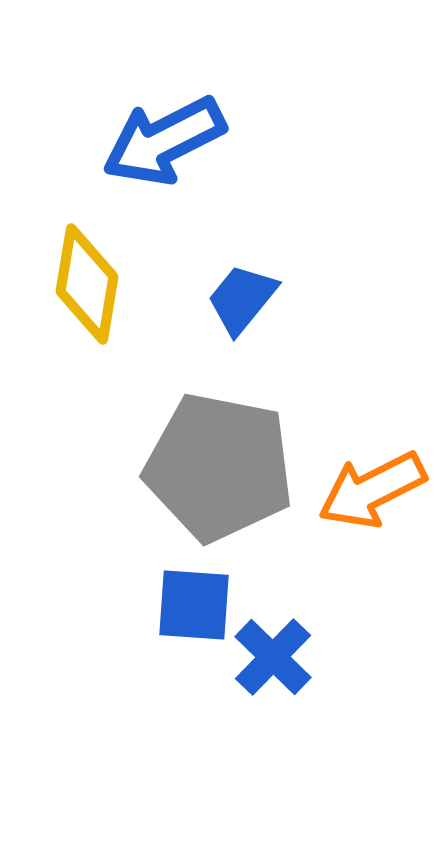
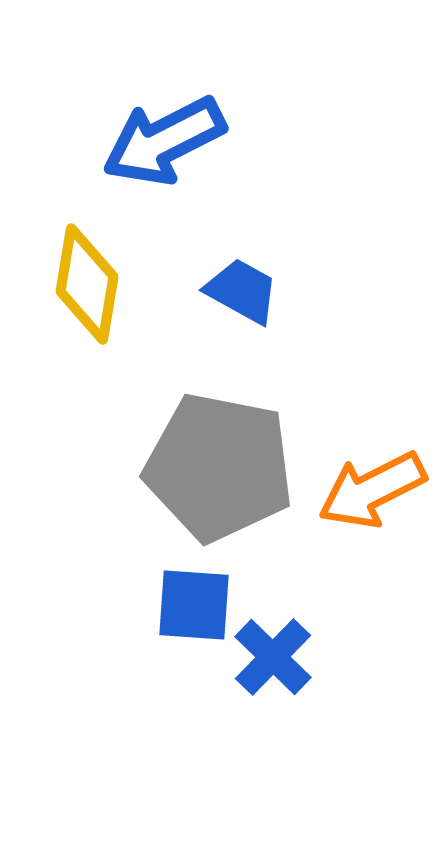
blue trapezoid: moved 8 px up; rotated 80 degrees clockwise
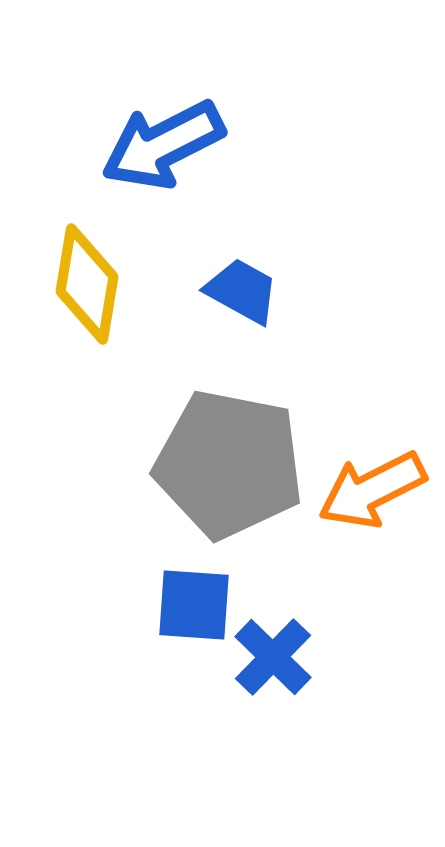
blue arrow: moved 1 px left, 4 px down
gray pentagon: moved 10 px right, 3 px up
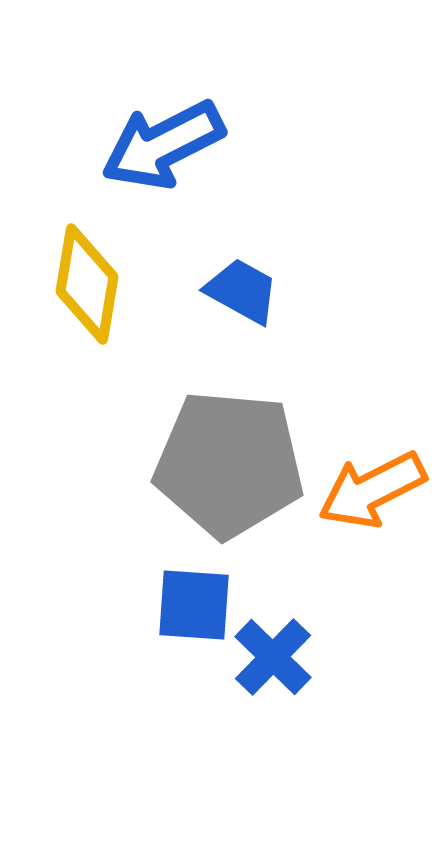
gray pentagon: rotated 6 degrees counterclockwise
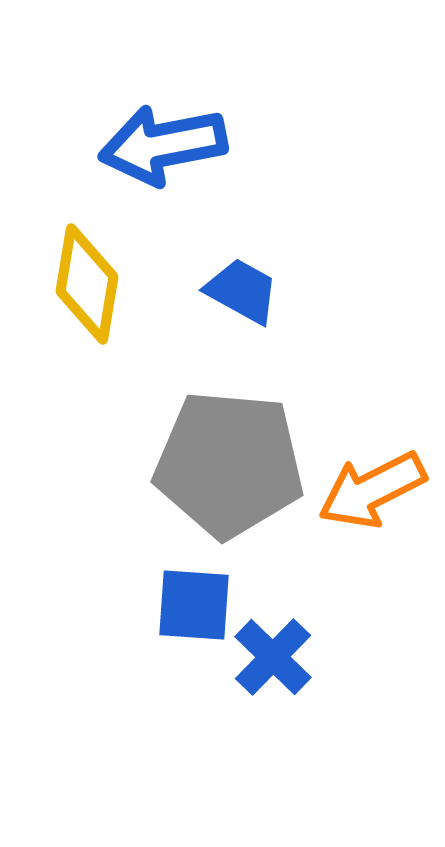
blue arrow: rotated 16 degrees clockwise
